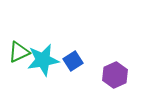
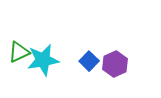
blue square: moved 16 px right; rotated 12 degrees counterclockwise
purple hexagon: moved 11 px up
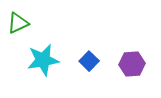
green triangle: moved 1 px left, 29 px up
purple hexagon: moved 17 px right; rotated 20 degrees clockwise
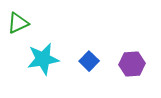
cyan star: moved 1 px up
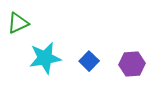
cyan star: moved 2 px right, 1 px up
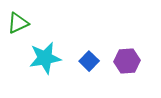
purple hexagon: moved 5 px left, 3 px up
